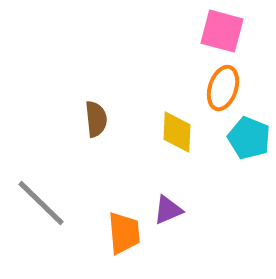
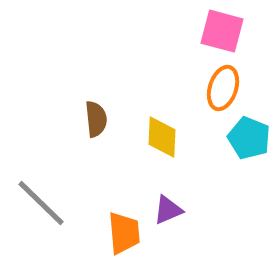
yellow diamond: moved 15 px left, 5 px down
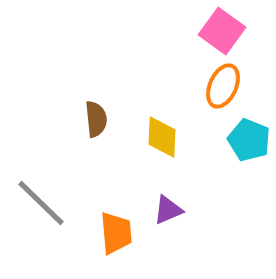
pink square: rotated 21 degrees clockwise
orange ellipse: moved 2 px up; rotated 6 degrees clockwise
cyan pentagon: moved 2 px down
orange trapezoid: moved 8 px left
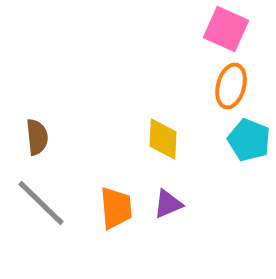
pink square: moved 4 px right, 2 px up; rotated 12 degrees counterclockwise
orange ellipse: moved 8 px right; rotated 9 degrees counterclockwise
brown semicircle: moved 59 px left, 18 px down
yellow diamond: moved 1 px right, 2 px down
purple triangle: moved 6 px up
orange trapezoid: moved 25 px up
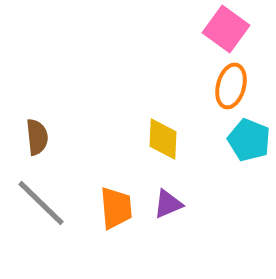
pink square: rotated 12 degrees clockwise
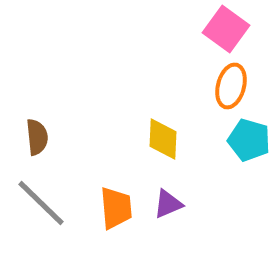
cyan pentagon: rotated 6 degrees counterclockwise
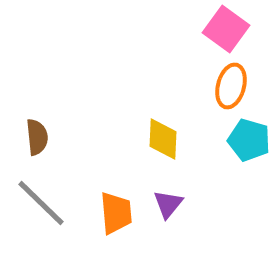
purple triangle: rotated 28 degrees counterclockwise
orange trapezoid: moved 5 px down
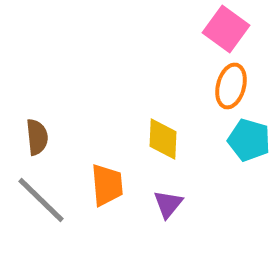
gray line: moved 3 px up
orange trapezoid: moved 9 px left, 28 px up
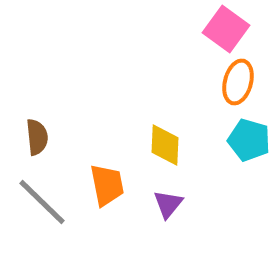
orange ellipse: moved 7 px right, 4 px up
yellow diamond: moved 2 px right, 6 px down
orange trapezoid: rotated 6 degrees counterclockwise
gray line: moved 1 px right, 2 px down
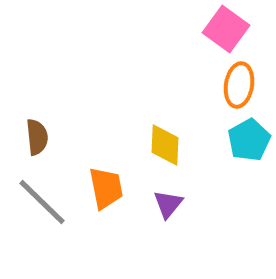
orange ellipse: moved 1 px right, 3 px down; rotated 6 degrees counterclockwise
cyan pentagon: rotated 27 degrees clockwise
orange trapezoid: moved 1 px left, 3 px down
